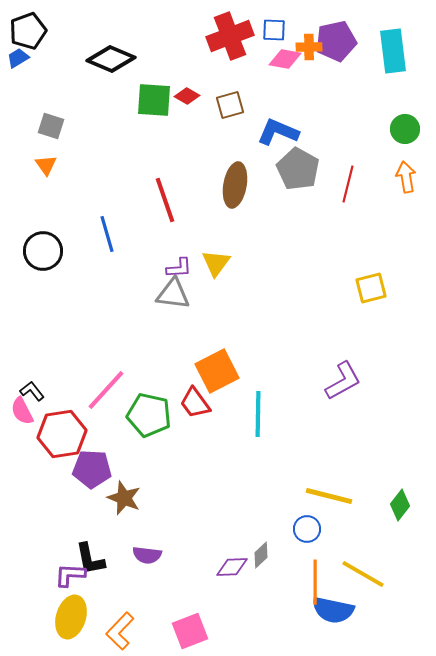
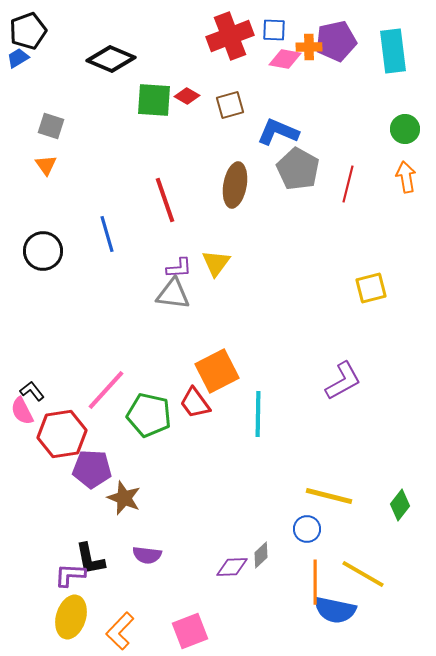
blue semicircle at (333, 610): moved 2 px right
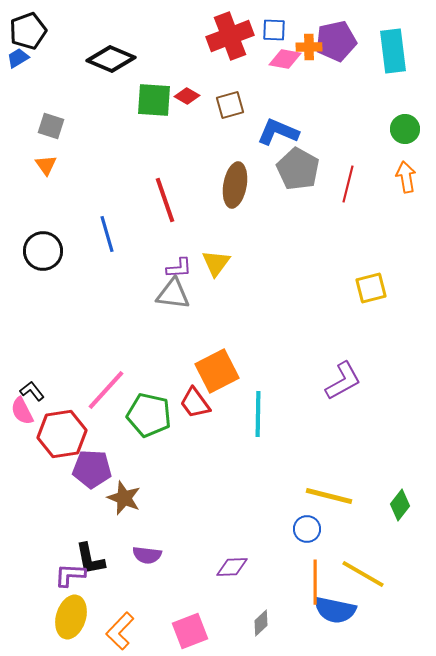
gray diamond at (261, 555): moved 68 px down
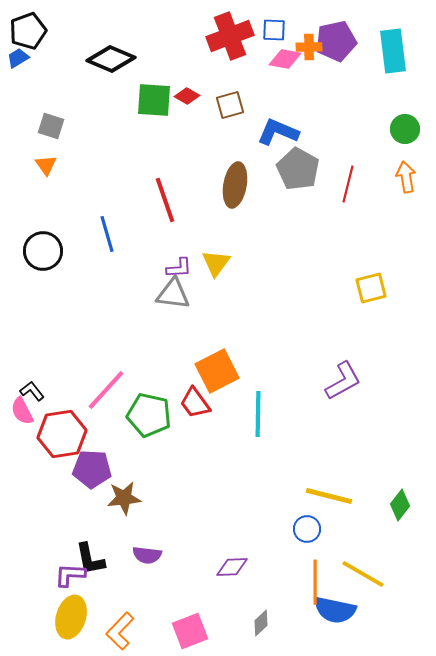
brown star at (124, 498): rotated 28 degrees counterclockwise
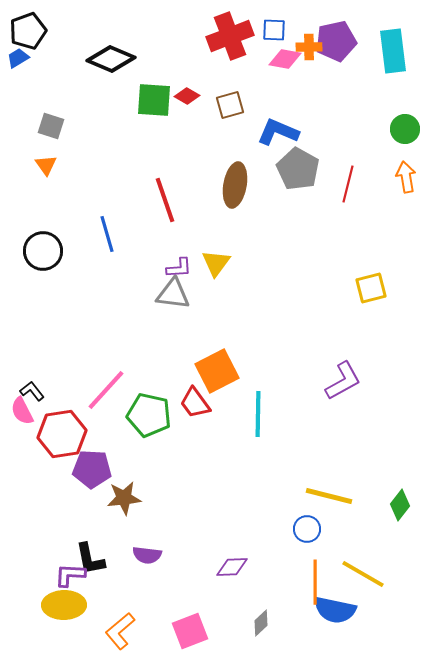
yellow ellipse at (71, 617): moved 7 px left, 12 px up; rotated 72 degrees clockwise
orange L-shape at (120, 631): rotated 6 degrees clockwise
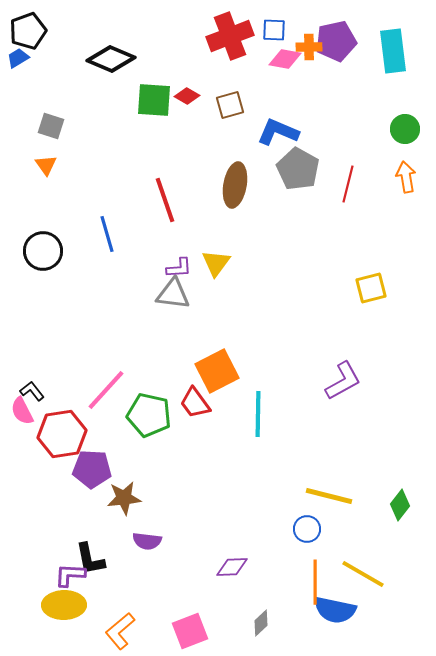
purple semicircle at (147, 555): moved 14 px up
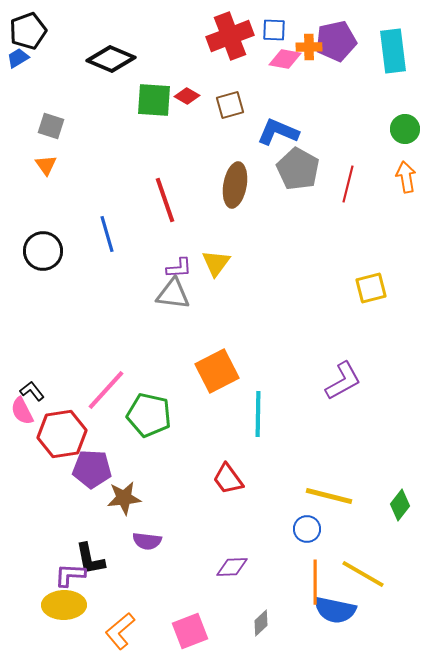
red trapezoid at (195, 403): moved 33 px right, 76 px down
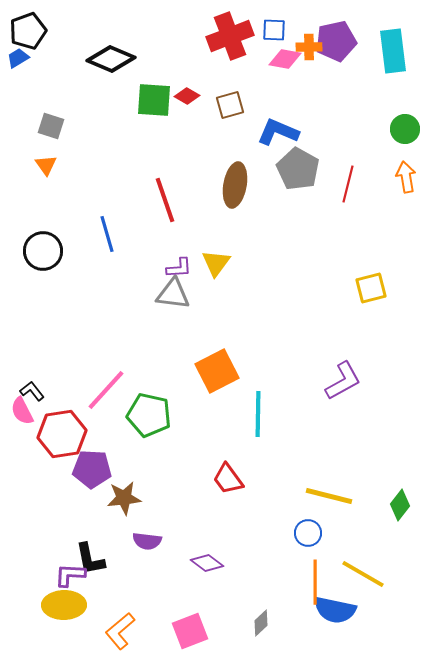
blue circle at (307, 529): moved 1 px right, 4 px down
purple diamond at (232, 567): moved 25 px left, 4 px up; rotated 40 degrees clockwise
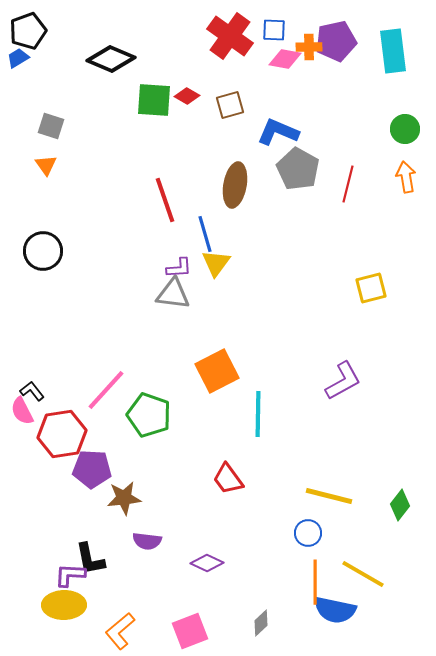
red cross at (230, 36): rotated 33 degrees counterclockwise
blue line at (107, 234): moved 98 px right
green pentagon at (149, 415): rotated 6 degrees clockwise
purple diamond at (207, 563): rotated 12 degrees counterclockwise
